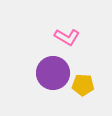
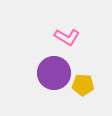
purple circle: moved 1 px right
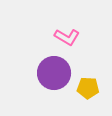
yellow pentagon: moved 5 px right, 3 px down
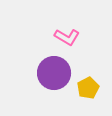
yellow pentagon: rotated 30 degrees counterclockwise
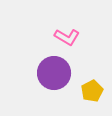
yellow pentagon: moved 4 px right, 3 px down
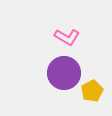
purple circle: moved 10 px right
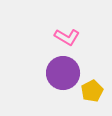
purple circle: moved 1 px left
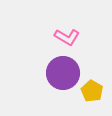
yellow pentagon: rotated 15 degrees counterclockwise
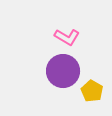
purple circle: moved 2 px up
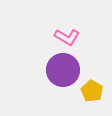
purple circle: moved 1 px up
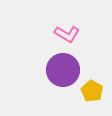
pink L-shape: moved 3 px up
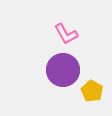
pink L-shape: moved 1 px left; rotated 30 degrees clockwise
